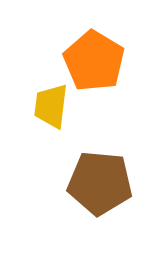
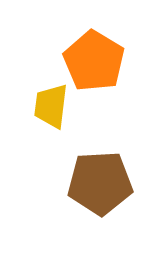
brown pentagon: rotated 8 degrees counterclockwise
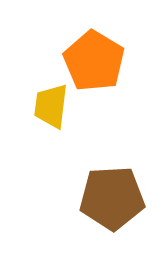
brown pentagon: moved 12 px right, 15 px down
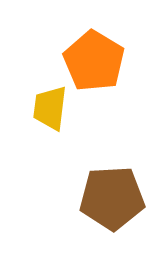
yellow trapezoid: moved 1 px left, 2 px down
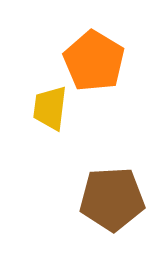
brown pentagon: moved 1 px down
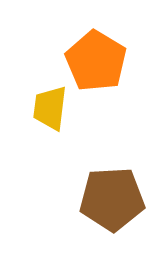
orange pentagon: moved 2 px right
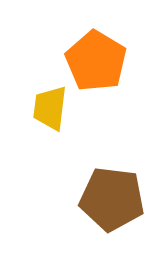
brown pentagon: rotated 10 degrees clockwise
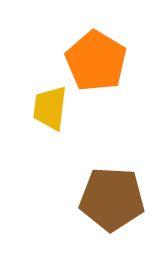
brown pentagon: rotated 4 degrees counterclockwise
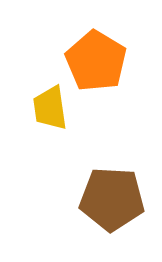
yellow trapezoid: rotated 15 degrees counterclockwise
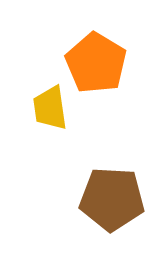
orange pentagon: moved 2 px down
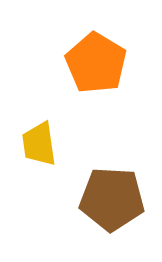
yellow trapezoid: moved 11 px left, 36 px down
